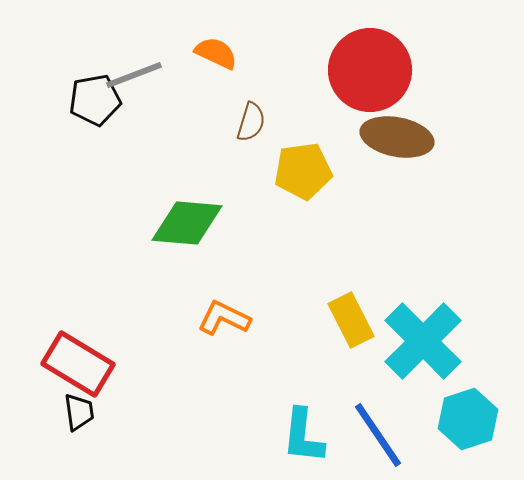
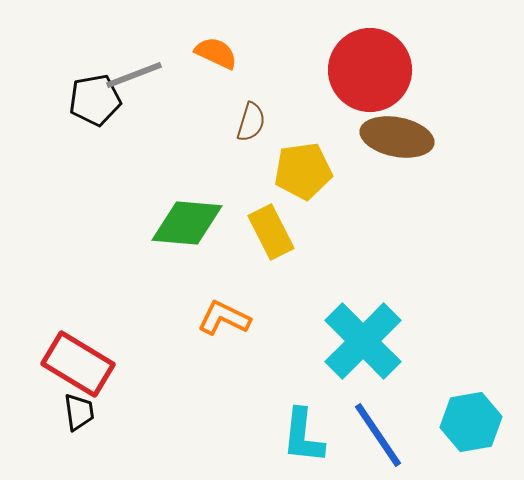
yellow rectangle: moved 80 px left, 88 px up
cyan cross: moved 60 px left
cyan hexagon: moved 3 px right, 3 px down; rotated 8 degrees clockwise
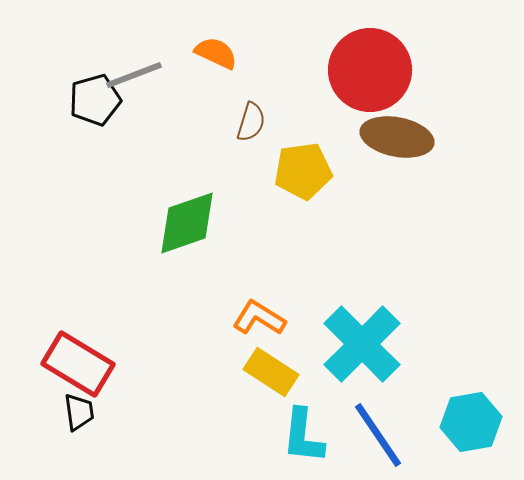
black pentagon: rotated 6 degrees counterclockwise
green diamond: rotated 24 degrees counterclockwise
yellow rectangle: moved 140 px down; rotated 30 degrees counterclockwise
orange L-shape: moved 35 px right; rotated 6 degrees clockwise
cyan cross: moved 1 px left, 3 px down
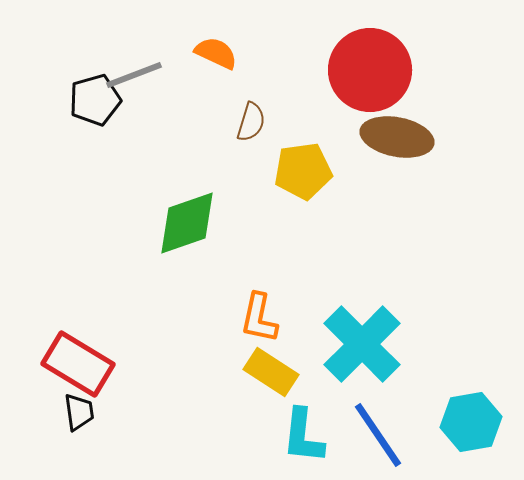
orange L-shape: rotated 110 degrees counterclockwise
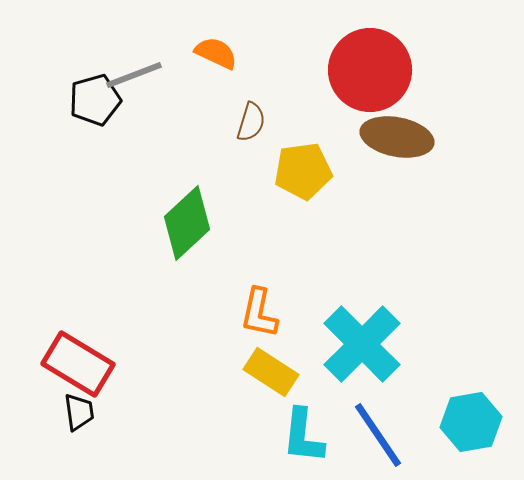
green diamond: rotated 24 degrees counterclockwise
orange L-shape: moved 5 px up
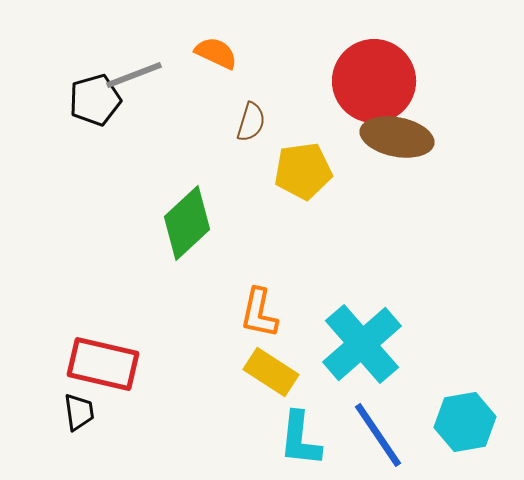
red circle: moved 4 px right, 11 px down
cyan cross: rotated 4 degrees clockwise
red rectangle: moved 25 px right; rotated 18 degrees counterclockwise
cyan hexagon: moved 6 px left
cyan L-shape: moved 3 px left, 3 px down
